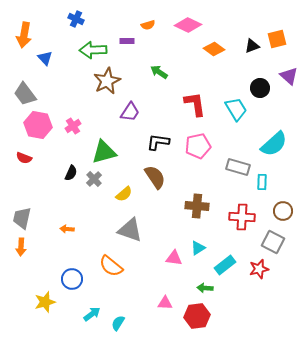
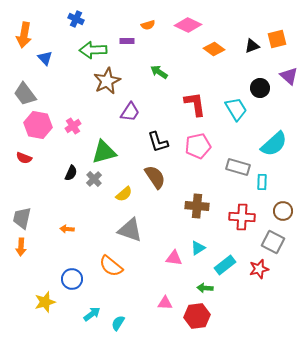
black L-shape at (158, 142): rotated 115 degrees counterclockwise
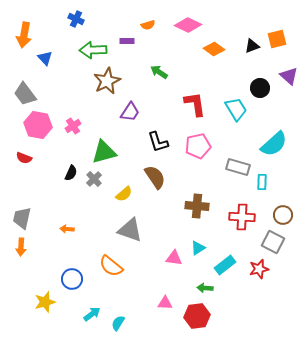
brown circle at (283, 211): moved 4 px down
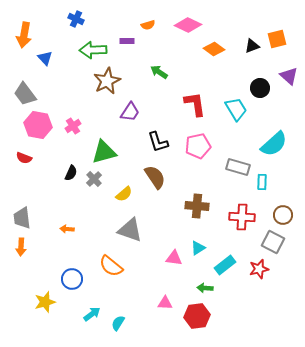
gray trapezoid at (22, 218): rotated 20 degrees counterclockwise
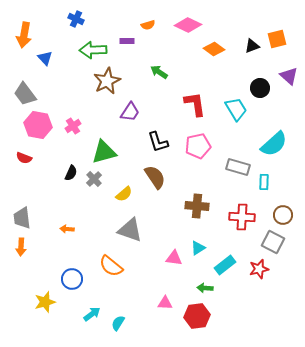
cyan rectangle at (262, 182): moved 2 px right
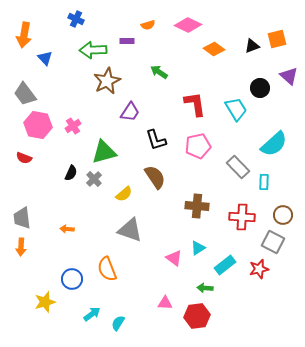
black L-shape at (158, 142): moved 2 px left, 2 px up
gray rectangle at (238, 167): rotated 30 degrees clockwise
pink triangle at (174, 258): rotated 30 degrees clockwise
orange semicircle at (111, 266): moved 4 px left, 3 px down; rotated 30 degrees clockwise
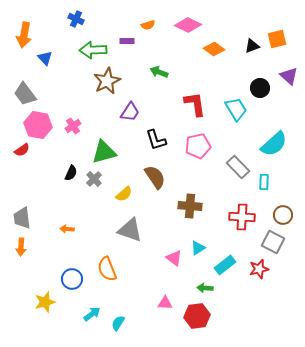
green arrow at (159, 72): rotated 12 degrees counterclockwise
red semicircle at (24, 158): moved 2 px left, 8 px up; rotated 56 degrees counterclockwise
brown cross at (197, 206): moved 7 px left
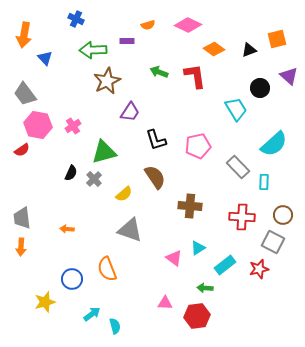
black triangle at (252, 46): moved 3 px left, 4 px down
red L-shape at (195, 104): moved 28 px up
cyan semicircle at (118, 323): moved 3 px left, 3 px down; rotated 133 degrees clockwise
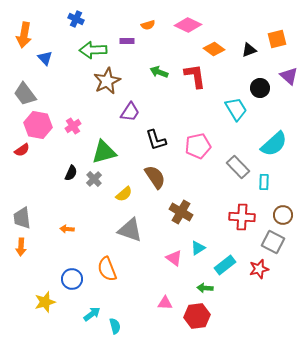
brown cross at (190, 206): moved 9 px left, 6 px down; rotated 25 degrees clockwise
